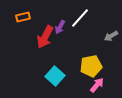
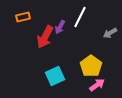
white line: moved 1 px up; rotated 15 degrees counterclockwise
gray arrow: moved 1 px left, 3 px up
yellow pentagon: rotated 25 degrees counterclockwise
cyan square: rotated 24 degrees clockwise
pink arrow: rotated 14 degrees clockwise
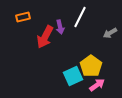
purple arrow: rotated 40 degrees counterclockwise
cyan square: moved 18 px right
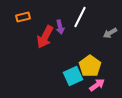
yellow pentagon: moved 1 px left
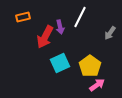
gray arrow: rotated 24 degrees counterclockwise
cyan square: moved 13 px left, 13 px up
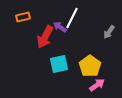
white line: moved 8 px left, 1 px down
purple arrow: rotated 136 degrees clockwise
gray arrow: moved 1 px left, 1 px up
cyan square: moved 1 px left, 1 px down; rotated 12 degrees clockwise
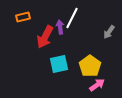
purple arrow: rotated 48 degrees clockwise
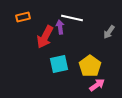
white line: rotated 75 degrees clockwise
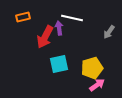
purple arrow: moved 1 px left, 1 px down
yellow pentagon: moved 2 px right, 2 px down; rotated 20 degrees clockwise
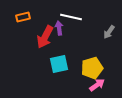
white line: moved 1 px left, 1 px up
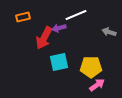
white line: moved 5 px right, 2 px up; rotated 35 degrees counterclockwise
purple arrow: rotated 96 degrees counterclockwise
gray arrow: rotated 72 degrees clockwise
red arrow: moved 1 px left, 1 px down
cyan square: moved 2 px up
yellow pentagon: moved 1 px left, 1 px up; rotated 15 degrees clockwise
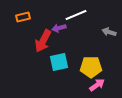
red arrow: moved 1 px left, 3 px down
